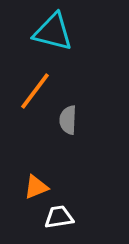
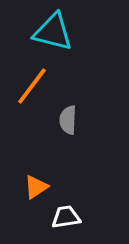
orange line: moved 3 px left, 5 px up
orange triangle: rotated 12 degrees counterclockwise
white trapezoid: moved 7 px right
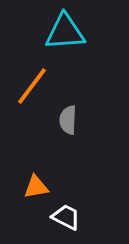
cyan triangle: moved 12 px right; rotated 18 degrees counterclockwise
orange triangle: rotated 24 degrees clockwise
white trapezoid: rotated 36 degrees clockwise
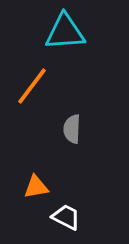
gray semicircle: moved 4 px right, 9 px down
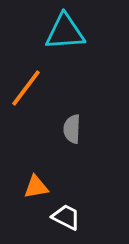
orange line: moved 6 px left, 2 px down
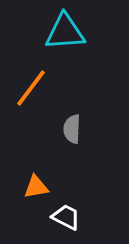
orange line: moved 5 px right
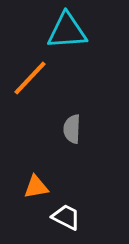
cyan triangle: moved 2 px right, 1 px up
orange line: moved 1 px left, 10 px up; rotated 6 degrees clockwise
